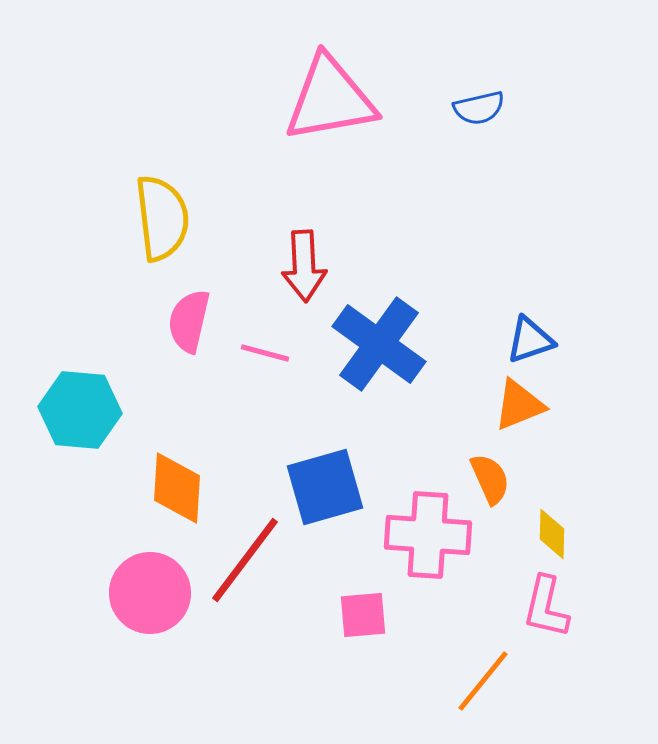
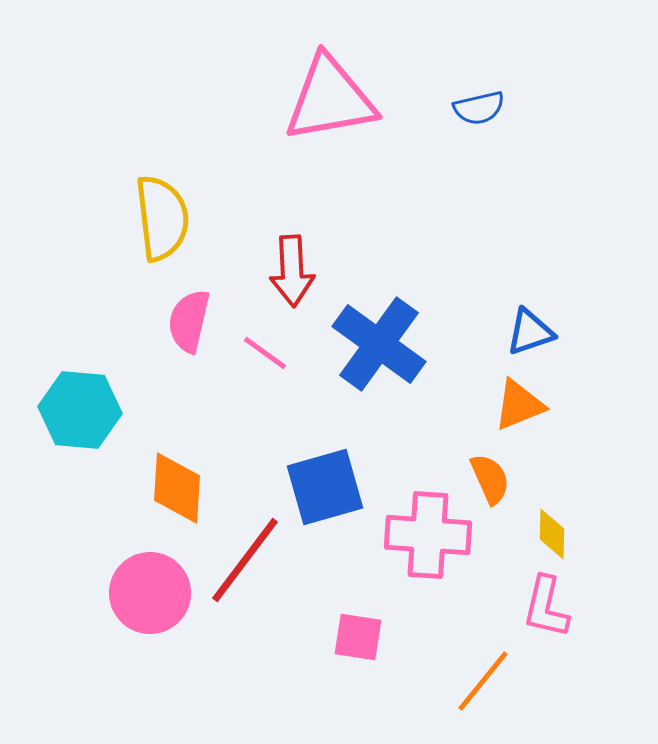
red arrow: moved 12 px left, 5 px down
blue triangle: moved 8 px up
pink line: rotated 21 degrees clockwise
pink square: moved 5 px left, 22 px down; rotated 14 degrees clockwise
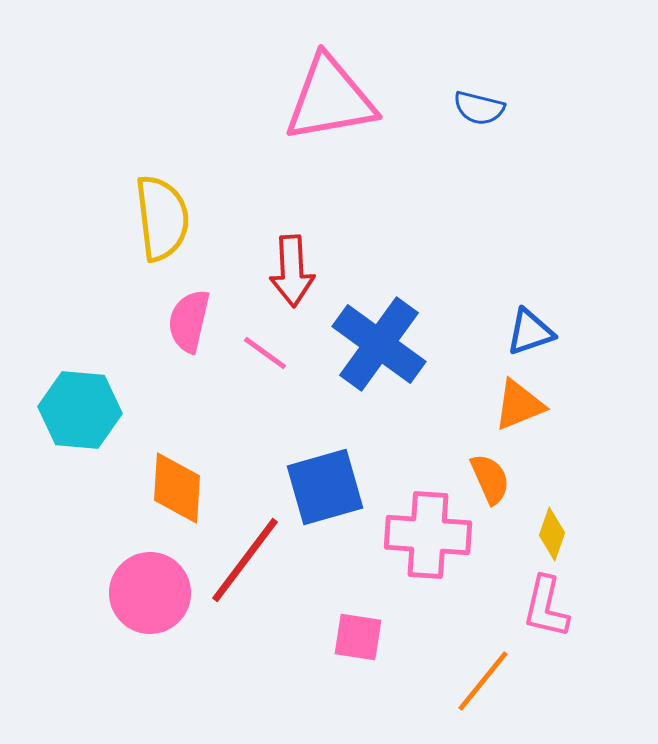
blue semicircle: rotated 27 degrees clockwise
yellow diamond: rotated 18 degrees clockwise
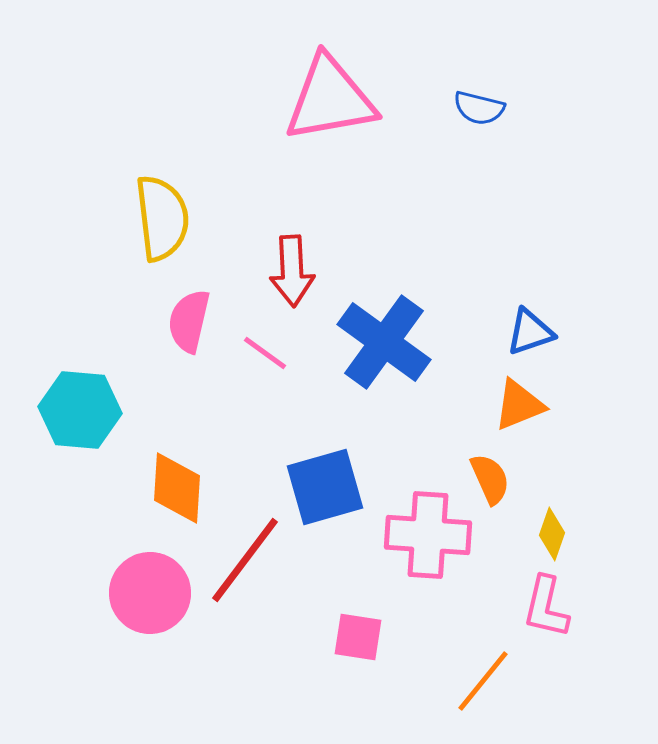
blue cross: moved 5 px right, 2 px up
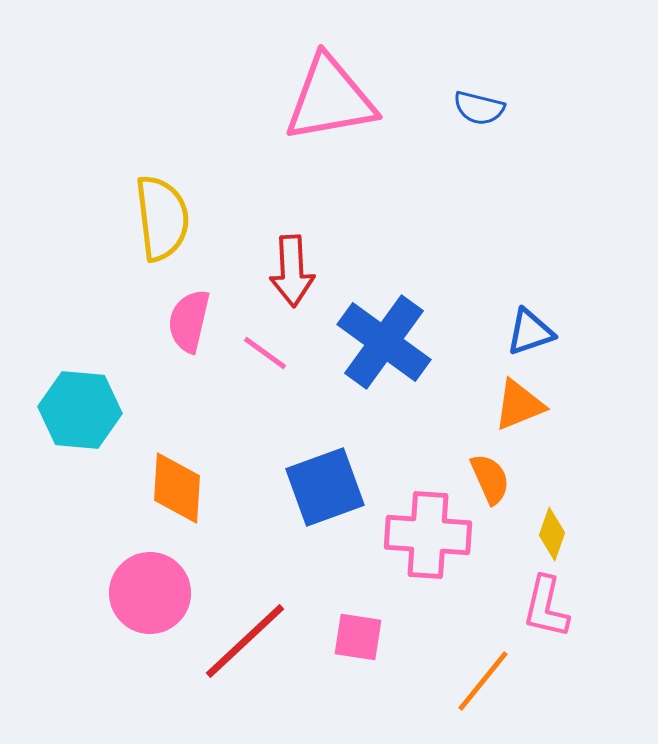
blue square: rotated 4 degrees counterclockwise
red line: moved 81 px down; rotated 10 degrees clockwise
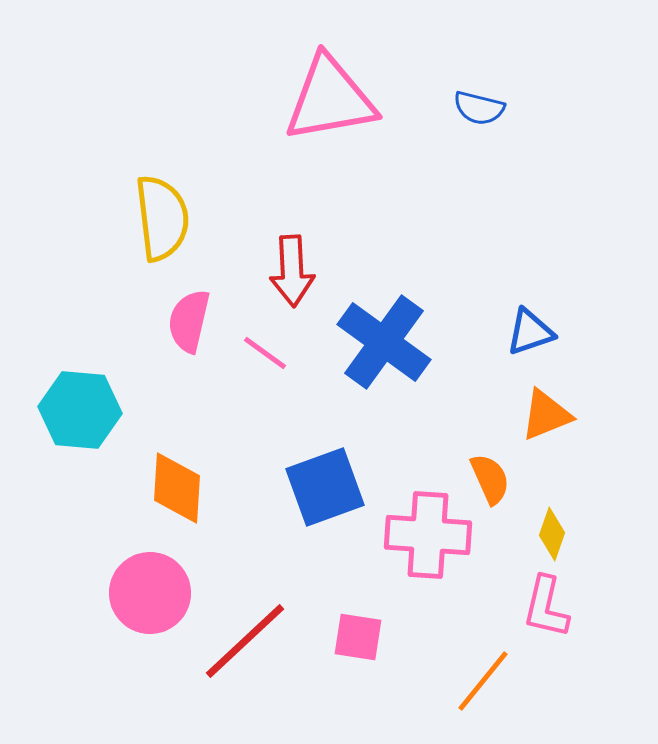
orange triangle: moved 27 px right, 10 px down
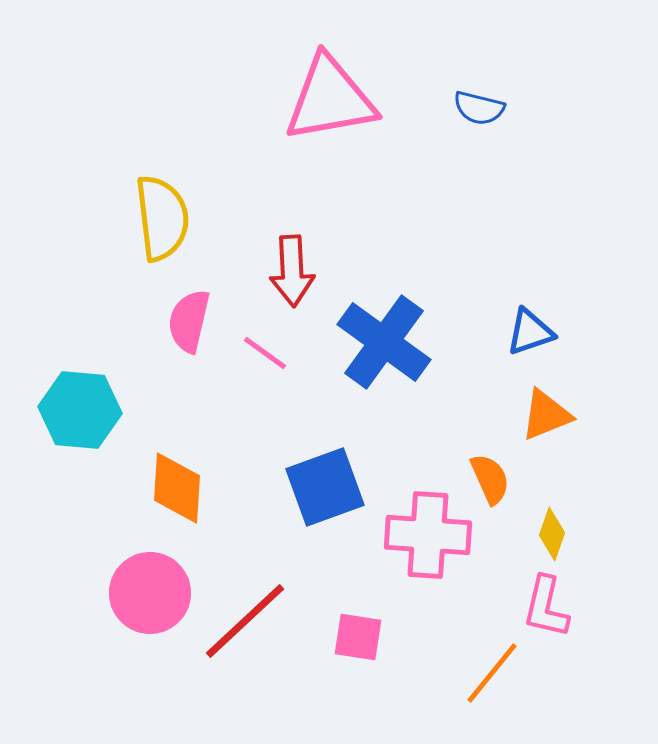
red line: moved 20 px up
orange line: moved 9 px right, 8 px up
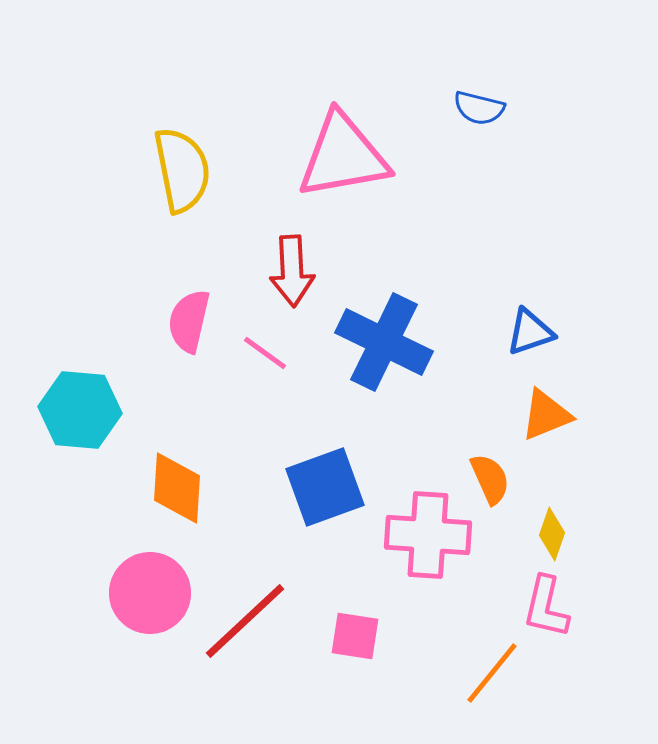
pink triangle: moved 13 px right, 57 px down
yellow semicircle: moved 20 px right, 48 px up; rotated 4 degrees counterclockwise
blue cross: rotated 10 degrees counterclockwise
pink square: moved 3 px left, 1 px up
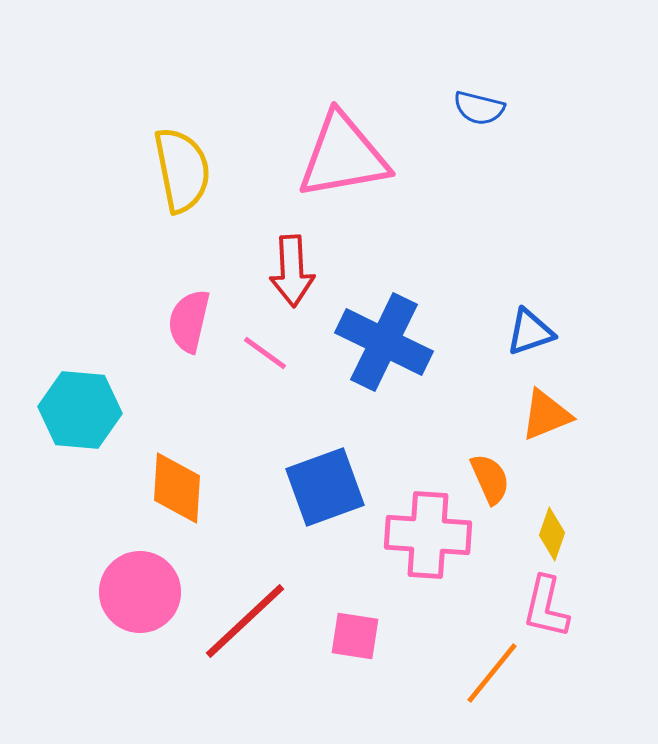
pink circle: moved 10 px left, 1 px up
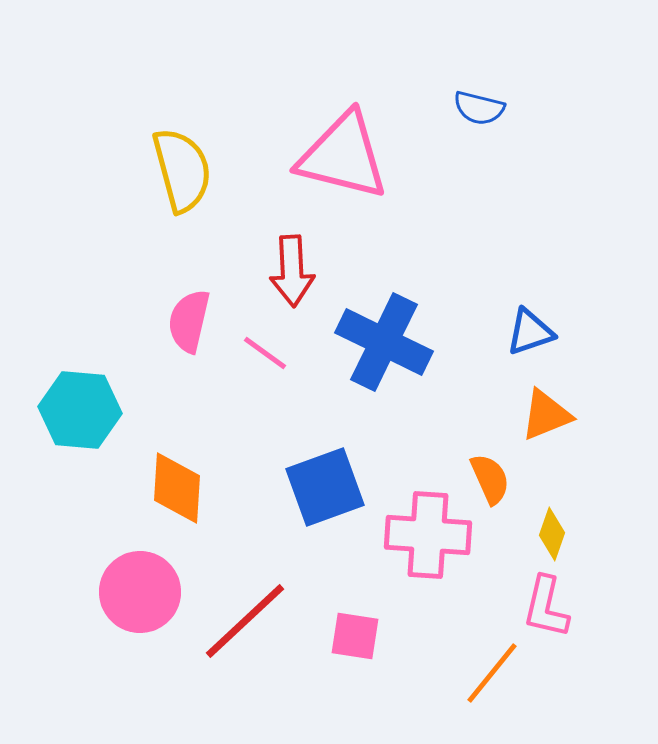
pink triangle: rotated 24 degrees clockwise
yellow semicircle: rotated 4 degrees counterclockwise
